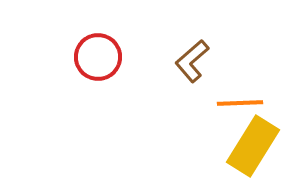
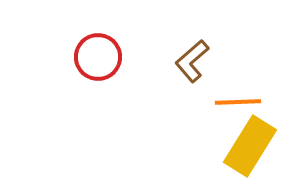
orange line: moved 2 px left, 1 px up
yellow rectangle: moved 3 px left
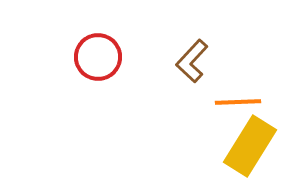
brown L-shape: rotated 6 degrees counterclockwise
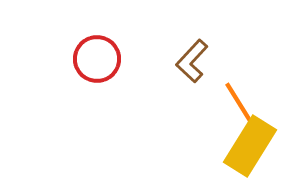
red circle: moved 1 px left, 2 px down
orange line: moved 1 px right, 1 px down; rotated 60 degrees clockwise
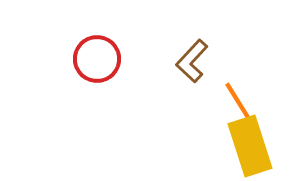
yellow rectangle: rotated 50 degrees counterclockwise
